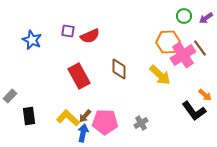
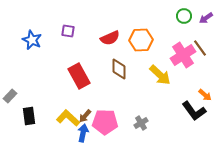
red semicircle: moved 20 px right, 2 px down
orange hexagon: moved 27 px left, 2 px up
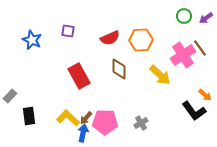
brown arrow: moved 1 px right, 2 px down
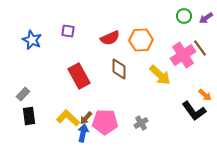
gray rectangle: moved 13 px right, 2 px up
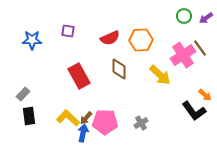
blue star: rotated 24 degrees counterclockwise
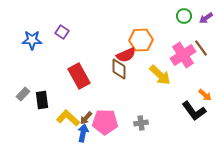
purple square: moved 6 px left, 1 px down; rotated 24 degrees clockwise
red semicircle: moved 16 px right, 17 px down
brown line: moved 1 px right
black rectangle: moved 13 px right, 16 px up
gray cross: rotated 24 degrees clockwise
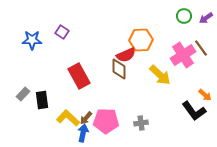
pink pentagon: moved 1 px right, 1 px up
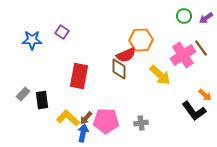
red rectangle: rotated 40 degrees clockwise
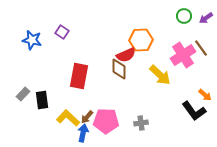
blue star: rotated 12 degrees clockwise
brown arrow: moved 1 px right, 1 px up
